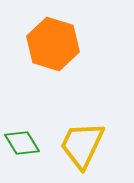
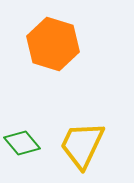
green diamond: rotated 9 degrees counterclockwise
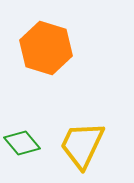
orange hexagon: moved 7 px left, 4 px down
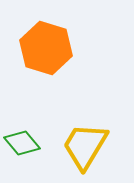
yellow trapezoid: moved 3 px right, 1 px down; rotated 6 degrees clockwise
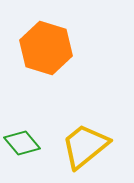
yellow trapezoid: rotated 20 degrees clockwise
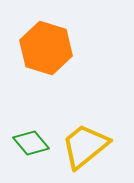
green diamond: moved 9 px right
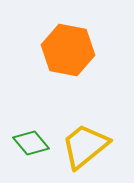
orange hexagon: moved 22 px right, 2 px down; rotated 6 degrees counterclockwise
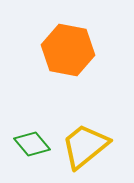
green diamond: moved 1 px right, 1 px down
